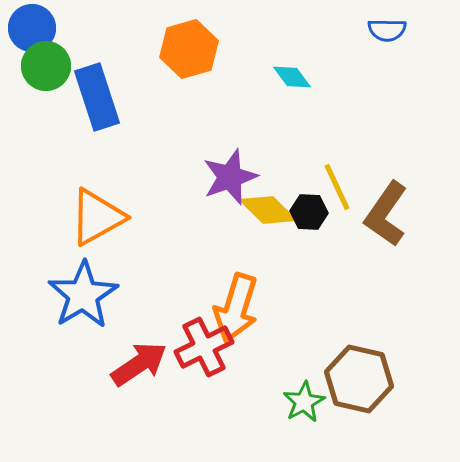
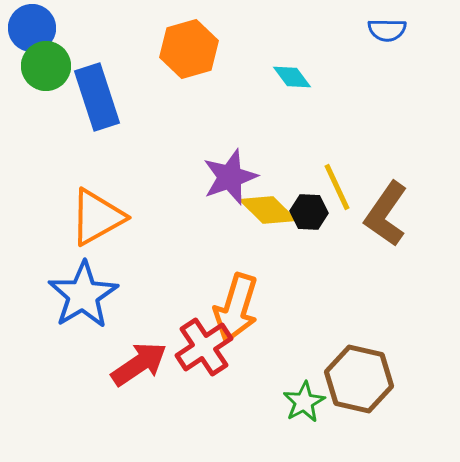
red cross: rotated 8 degrees counterclockwise
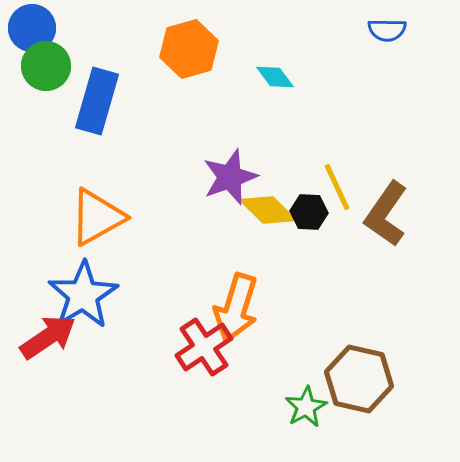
cyan diamond: moved 17 px left
blue rectangle: moved 4 px down; rotated 34 degrees clockwise
red arrow: moved 91 px left, 27 px up
green star: moved 2 px right, 5 px down
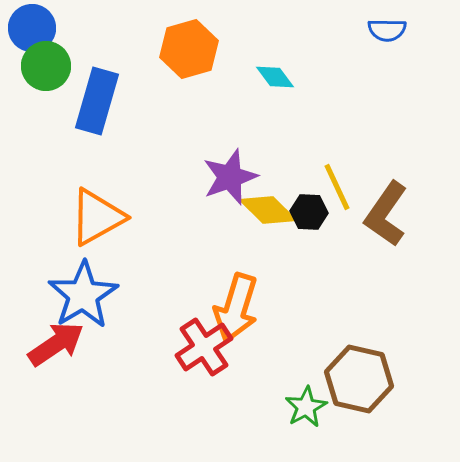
red arrow: moved 8 px right, 7 px down
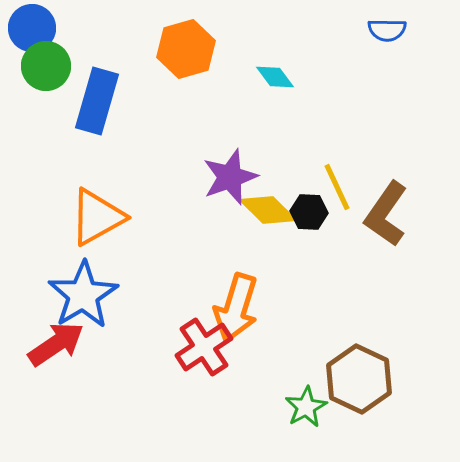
orange hexagon: moved 3 px left
brown hexagon: rotated 12 degrees clockwise
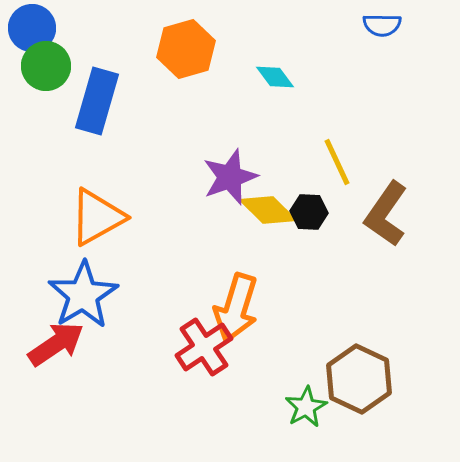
blue semicircle: moved 5 px left, 5 px up
yellow line: moved 25 px up
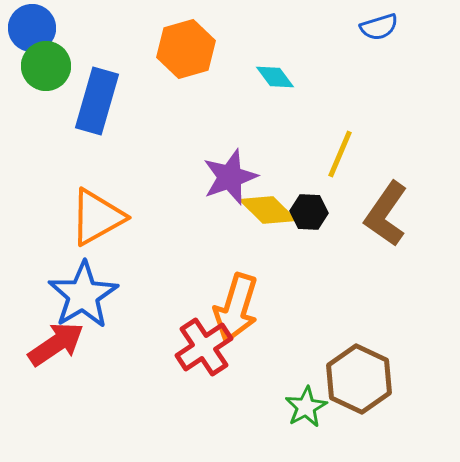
blue semicircle: moved 3 px left, 2 px down; rotated 18 degrees counterclockwise
yellow line: moved 3 px right, 8 px up; rotated 48 degrees clockwise
